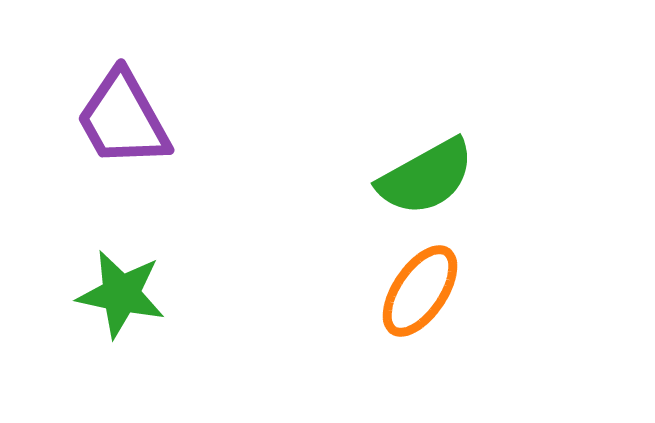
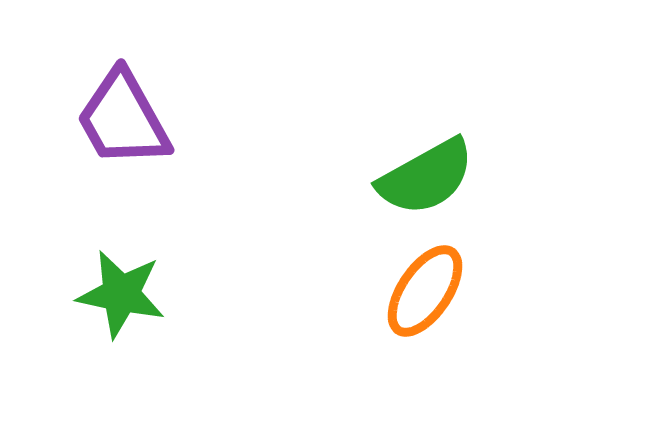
orange ellipse: moved 5 px right
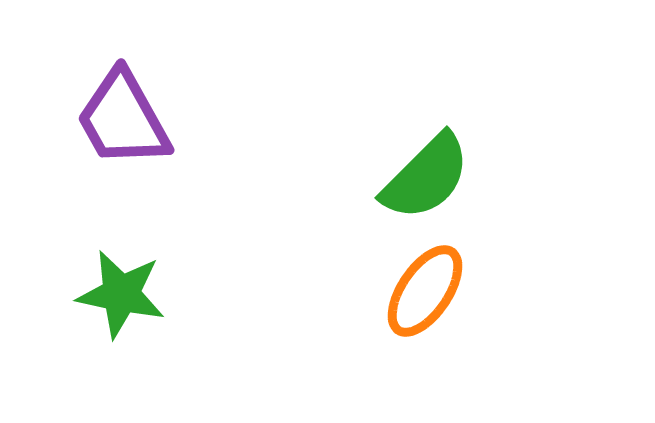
green semicircle: rotated 16 degrees counterclockwise
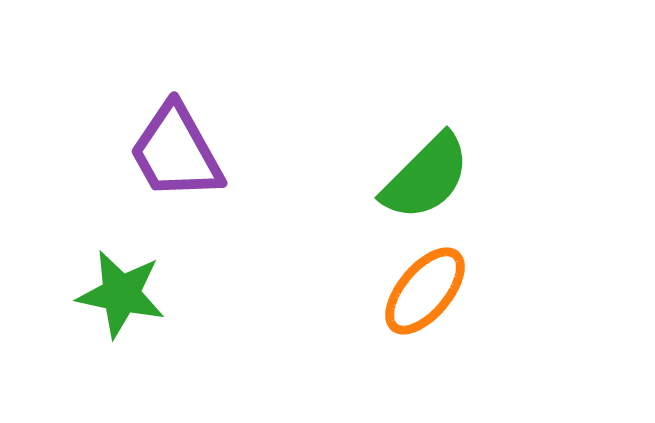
purple trapezoid: moved 53 px right, 33 px down
orange ellipse: rotated 6 degrees clockwise
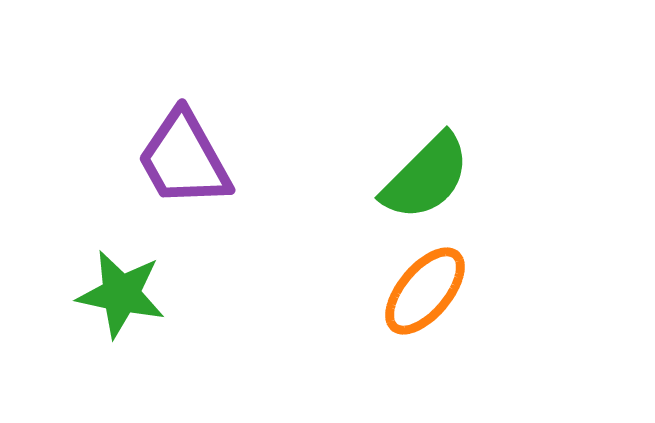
purple trapezoid: moved 8 px right, 7 px down
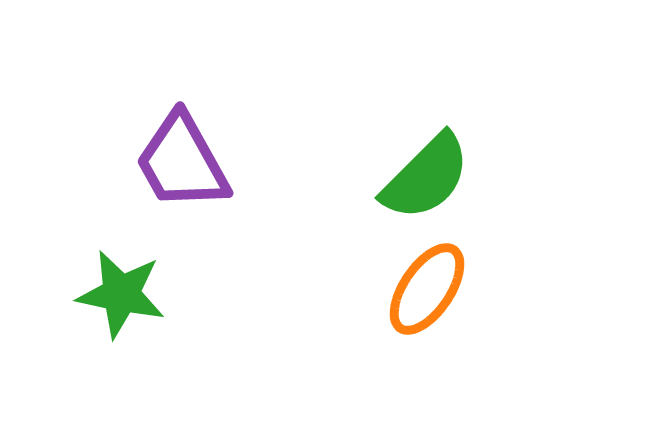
purple trapezoid: moved 2 px left, 3 px down
orange ellipse: moved 2 px right, 2 px up; rotated 6 degrees counterclockwise
